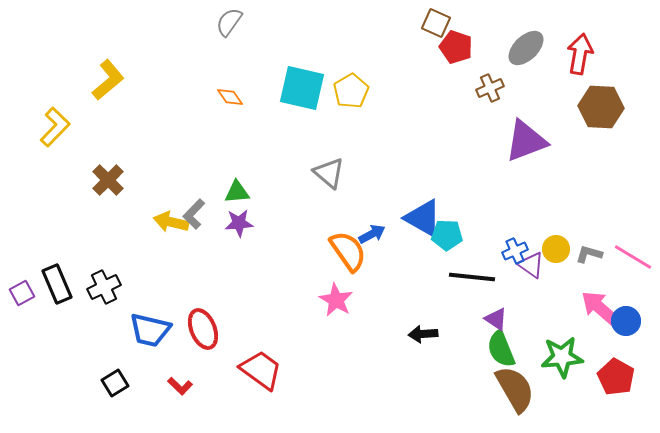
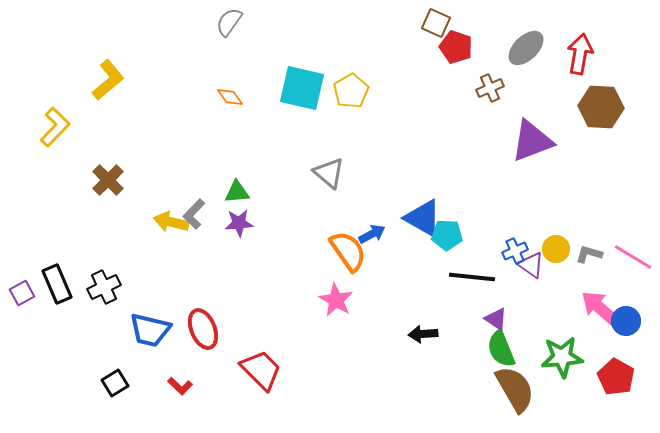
purple triangle at (526, 141): moved 6 px right
red trapezoid at (261, 370): rotated 9 degrees clockwise
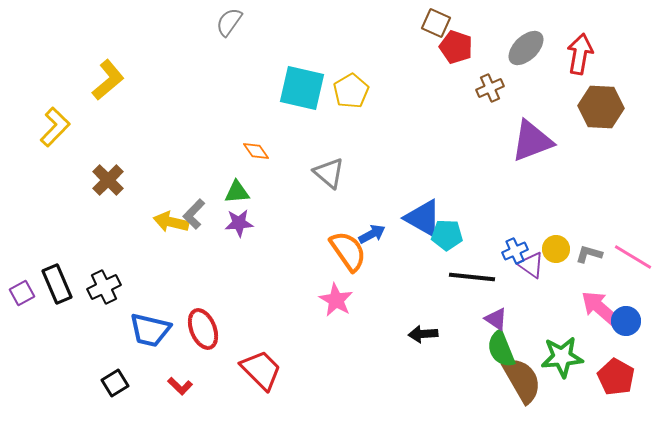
orange diamond at (230, 97): moved 26 px right, 54 px down
brown semicircle at (515, 389): moved 7 px right, 9 px up
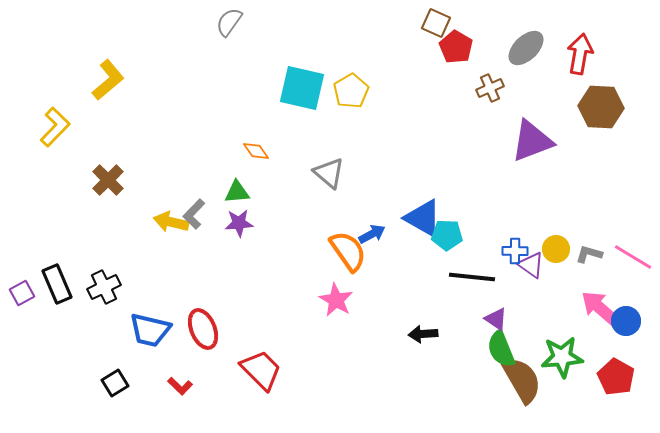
red pentagon at (456, 47): rotated 12 degrees clockwise
blue cross at (515, 251): rotated 25 degrees clockwise
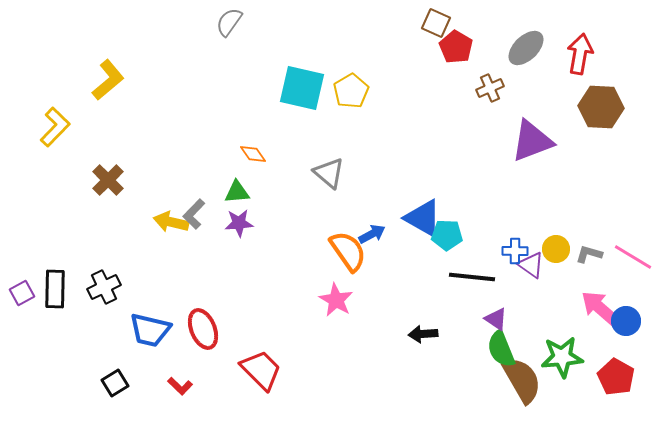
orange diamond at (256, 151): moved 3 px left, 3 px down
black rectangle at (57, 284): moved 2 px left, 5 px down; rotated 24 degrees clockwise
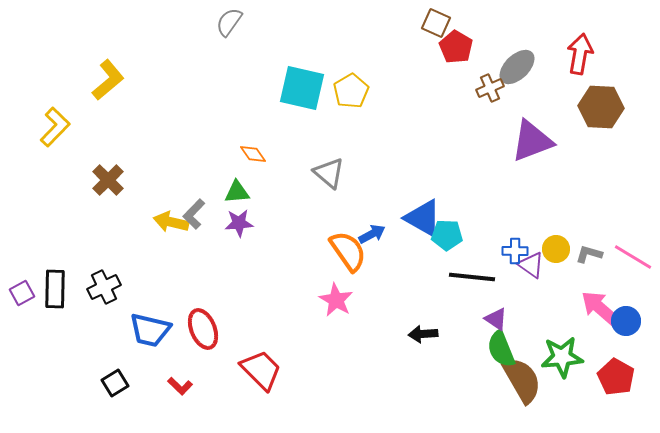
gray ellipse at (526, 48): moved 9 px left, 19 px down
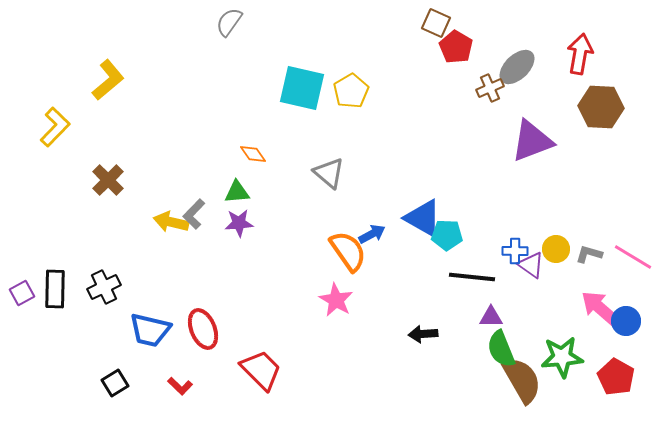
purple triangle at (496, 319): moved 5 px left, 2 px up; rotated 35 degrees counterclockwise
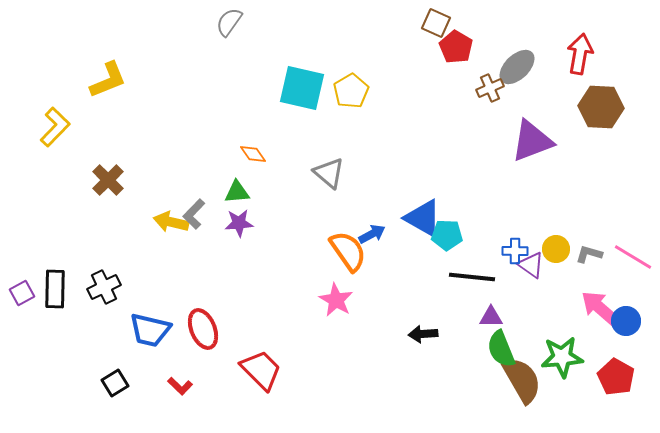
yellow L-shape at (108, 80): rotated 18 degrees clockwise
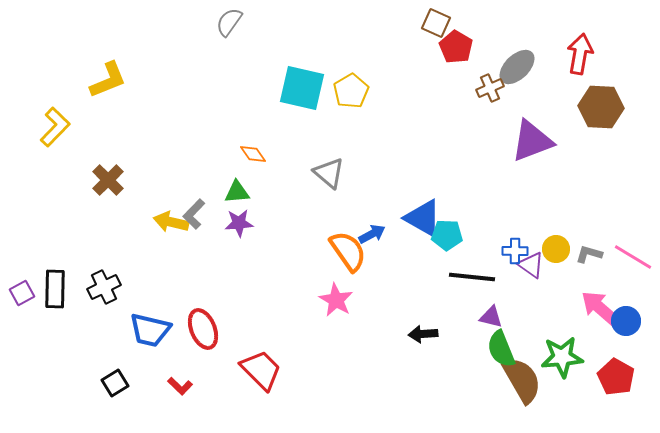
purple triangle at (491, 317): rotated 15 degrees clockwise
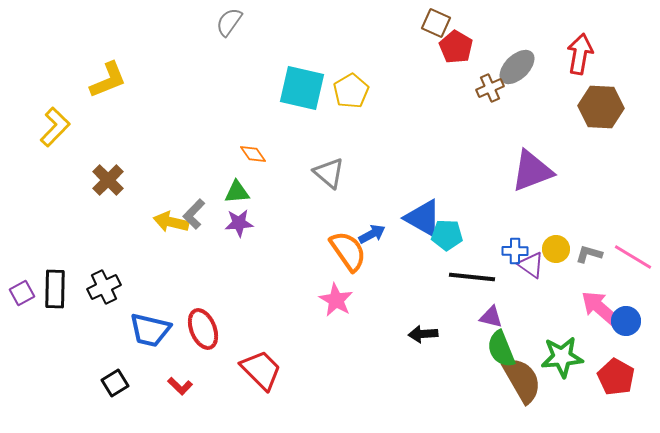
purple triangle at (532, 141): moved 30 px down
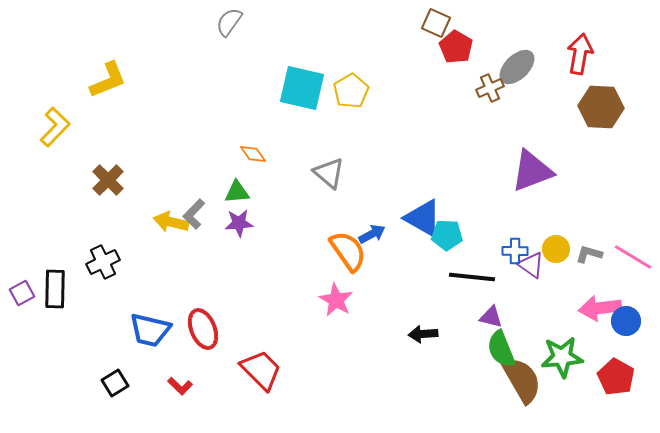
black cross at (104, 287): moved 1 px left, 25 px up
pink arrow at (600, 308): rotated 48 degrees counterclockwise
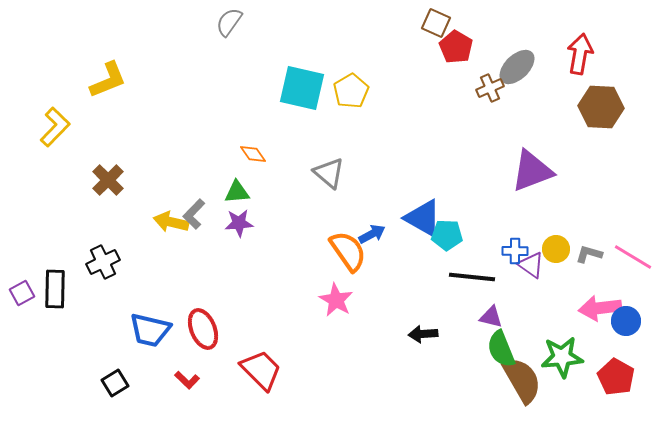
red L-shape at (180, 386): moved 7 px right, 6 px up
